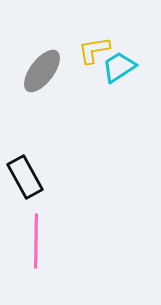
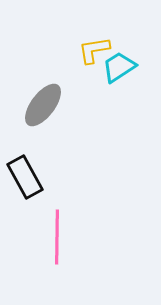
gray ellipse: moved 1 px right, 34 px down
pink line: moved 21 px right, 4 px up
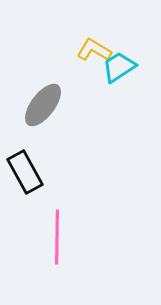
yellow L-shape: rotated 40 degrees clockwise
black rectangle: moved 5 px up
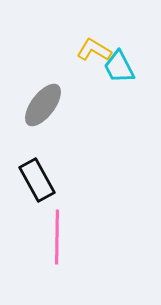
cyan trapezoid: rotated 84 degrees counterclockwise
black rectangle: moved 12 px right, 8 px down
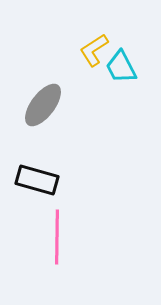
yellow L-shape: rotated 64 degrees counterclockwise
cyan trapezoid: moved 2 px right
black rectangle: rotated 45 degrees counterclockwise
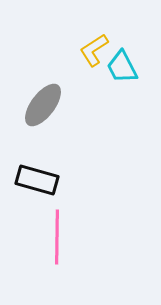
cyan trapezoid: moved 1 px right
